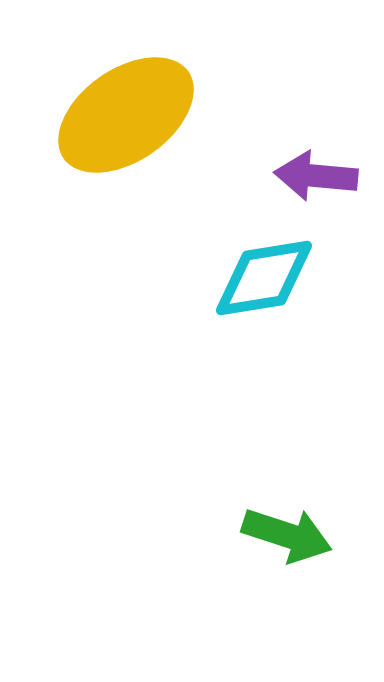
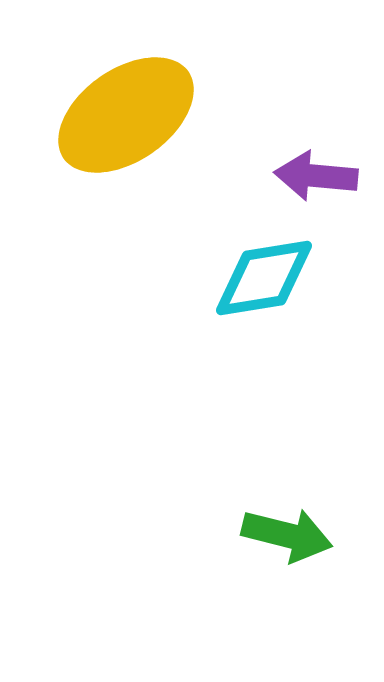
green arrow: rotated 4 degrees counterclockwise
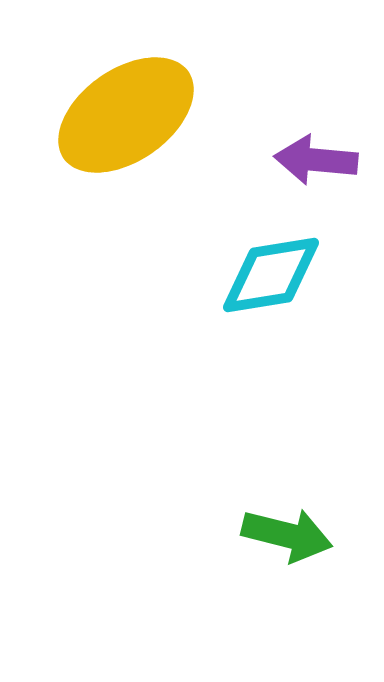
purple arrow: moved 16 px up
cyan diamond: moved 7 px right, 3 px up
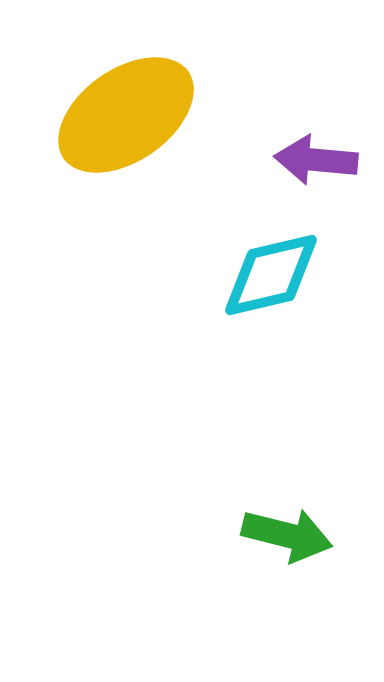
cyan diamond: rotated 4 degrees counterclockwise
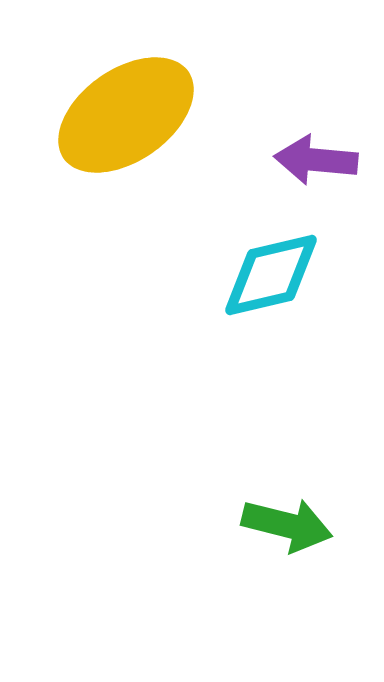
green arrow: moved 10 px up
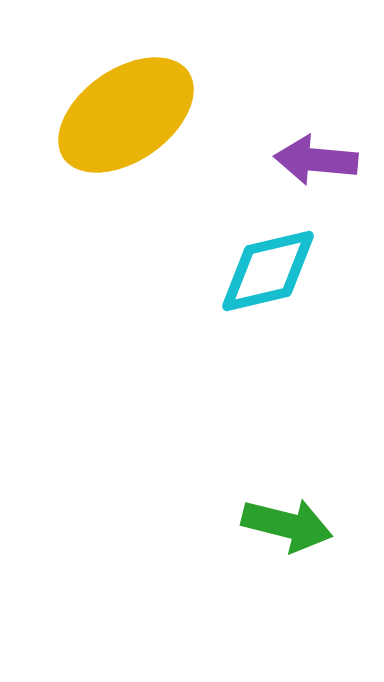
cyan diamond: moved 3 px left, 4 px up
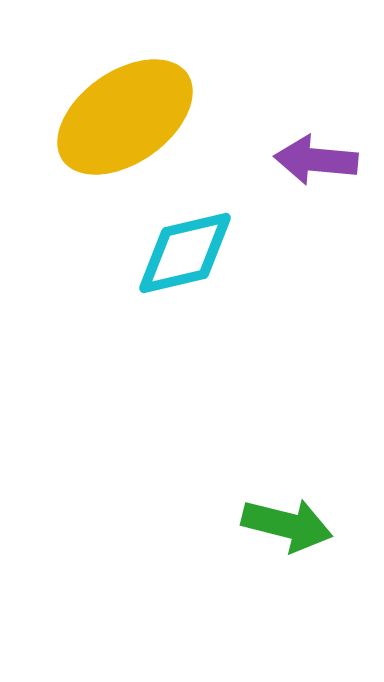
yellow ellipse: moved 1 px left, 2 px down
cyan diamond: moved 83 px left, 18 px up
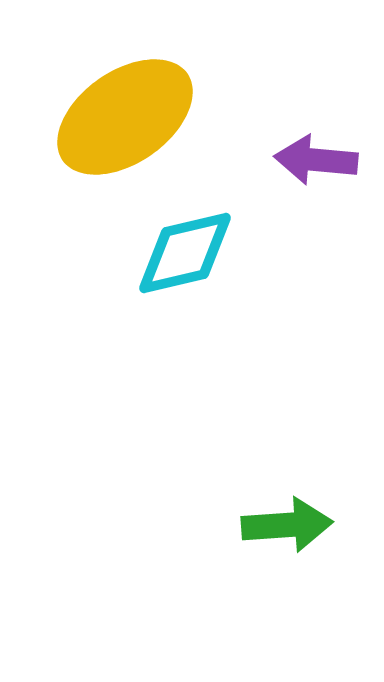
green arrow: rotated 18 degrees counterclockwise
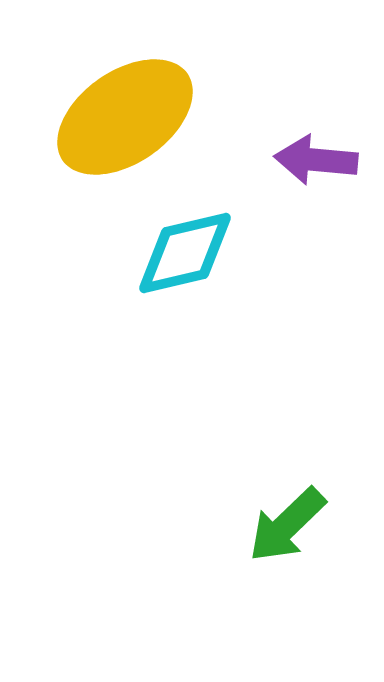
green arrow: rotated 140 degrees clockwise
